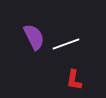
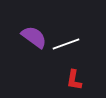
purple semicircle: rotated 28 degrees counterclockwise
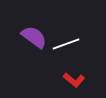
red L-shape: rotated 60 degrees counterclockwise
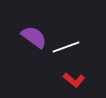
white line: moved 3 px down
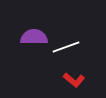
purple semicircle: rotated 36 degrees counterclockwise
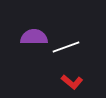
red L-shape: moved 2 px left, 2 px down
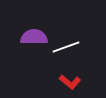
red L-shape: moved 2 px left
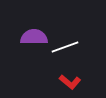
white line: moved 1 px left
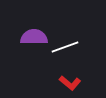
red L-shape: moved 1 px down
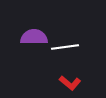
white line: rotated 12 degrees clockwise
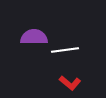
white line: moved 3 px down
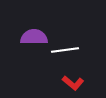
red L-shape: moved 3 px right
